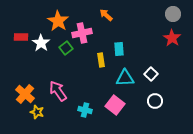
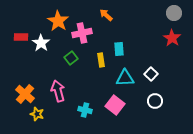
gray circle: moved 1 px right, 1 px up
green square: moved 5 px right, 10 px down
pink arrow: rotated 20 degrees clockwise
yellow star: moved 2 px down
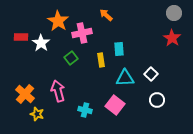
white circle: moved 2 px right, 1 px up
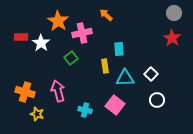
yellow rectangle: moved 4 px right, 6 px down
orange cross: moved 2 px up; rotated 24 degrees counterclockwise
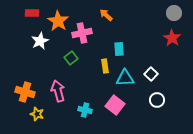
red rectangle: moved 11 px right, 24 px up
white star: moved 1 px left, 2 px up; rotated 12 degrees clockwise
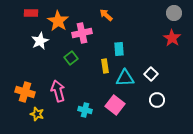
red rectangle: moved 1 px left
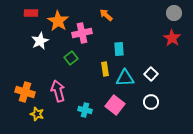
yellow rectangle: moved 3 px down
white circle: moved 6 px left, 2 px down
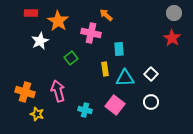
pink cross: moved 9 px right; rotated 24 degrees clockwise
